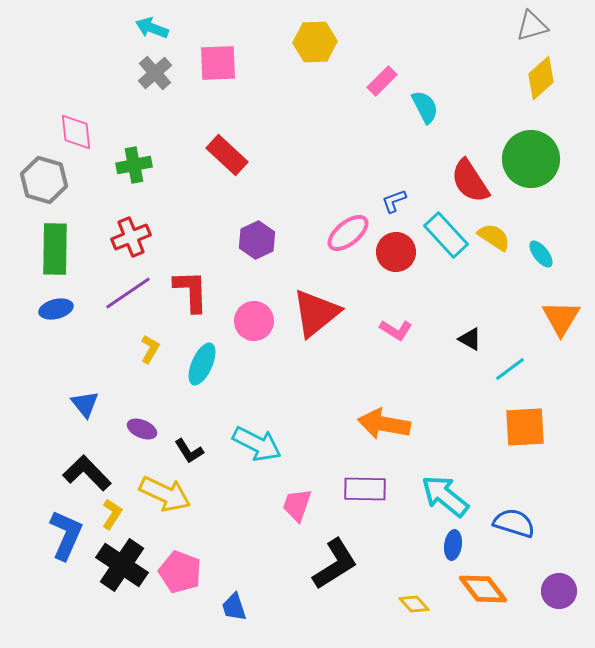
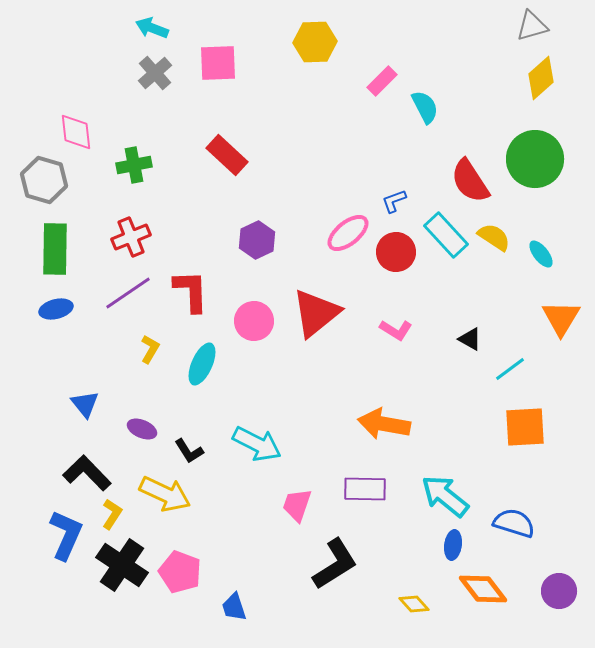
green circle at (531, 159): moved 4 px right
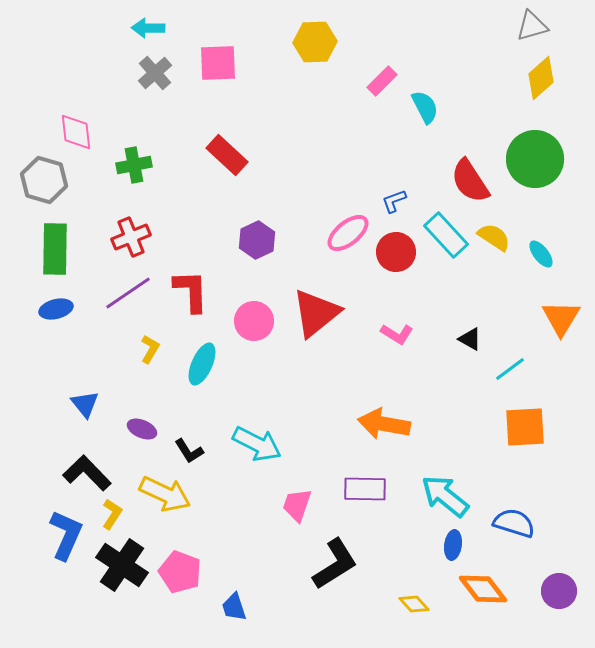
cyan arrow at (152, 28): moved 4 px left; rotated 20 degrees counterclockwise
pink L-shape at (396, 330): moved 1 px right, 4 px down
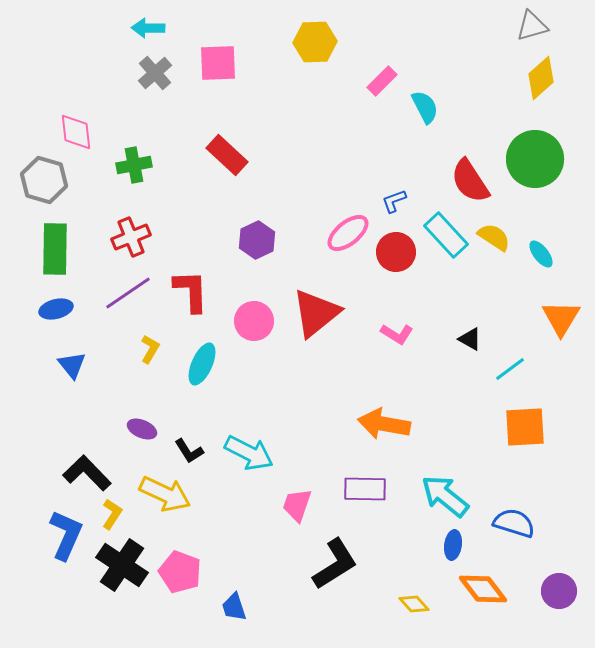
blue triangle at (85, 404): moved 13 px left, 39 px up
cyan arrow at (257, 444): moved 8 px left, 9 px down
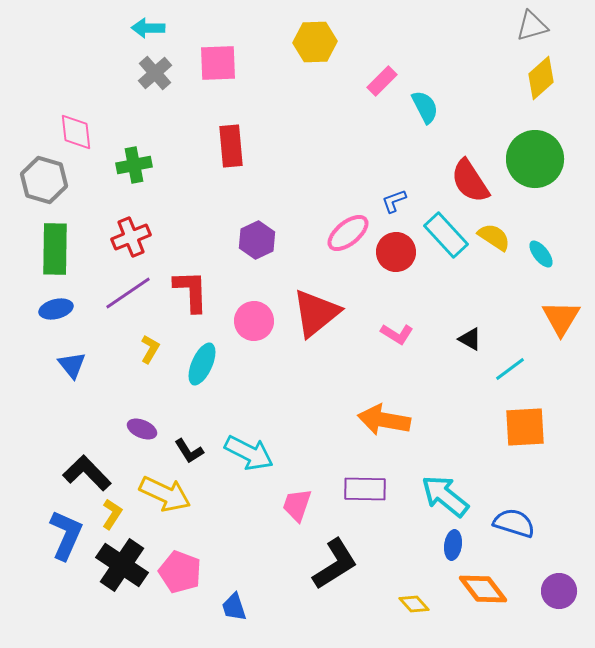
red rectangle at (227, 155): moved 4 px right, 9 px up; rotated 42 degrees clockwise
orange arrow at (384, 424): moved 4 px up
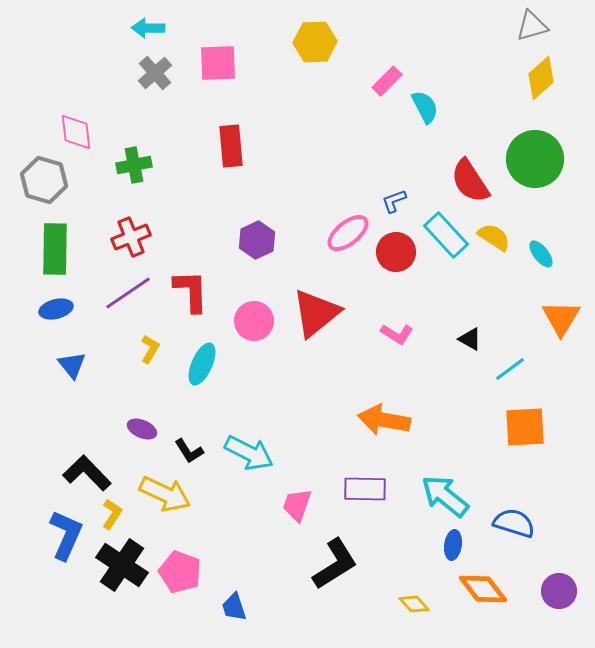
pink rectangle at (382, 81): moved 5 px right
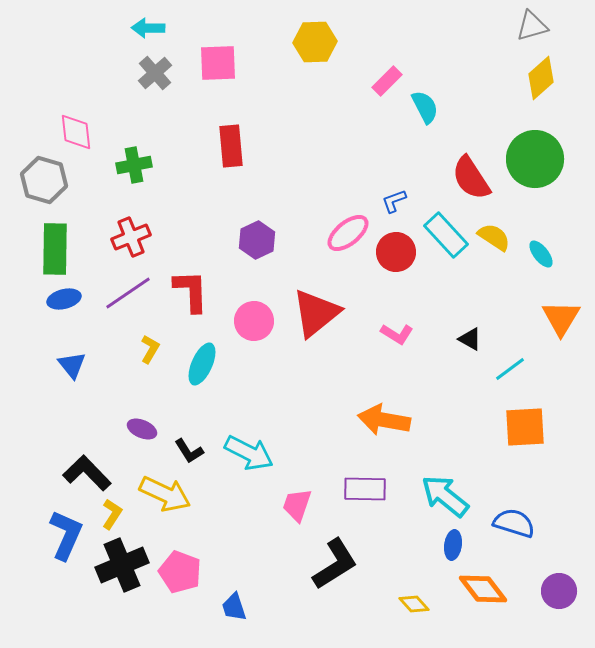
red semicircle at (470, 181): moved 1 px right, 3 px up
blue ellipse at (56, 309): moved 8 px right, 10 px up
black cross at (122, 565): rotated 33 degrees clockwise
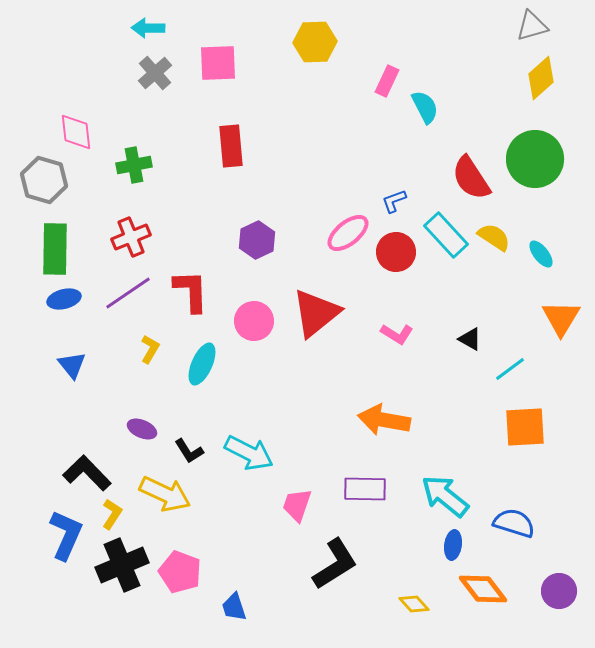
pink rectangle at (387, 81): rotated 20 degrees counterclockwise
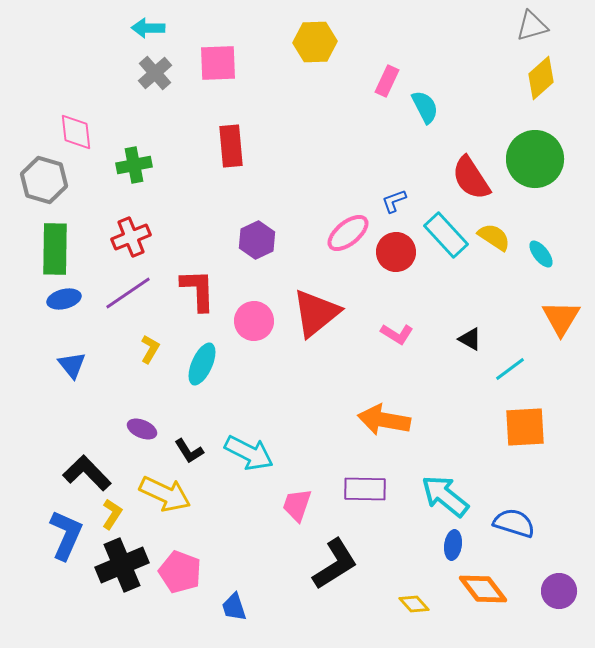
red L-shape at (191, 291): moved 7 px right, 1 px up
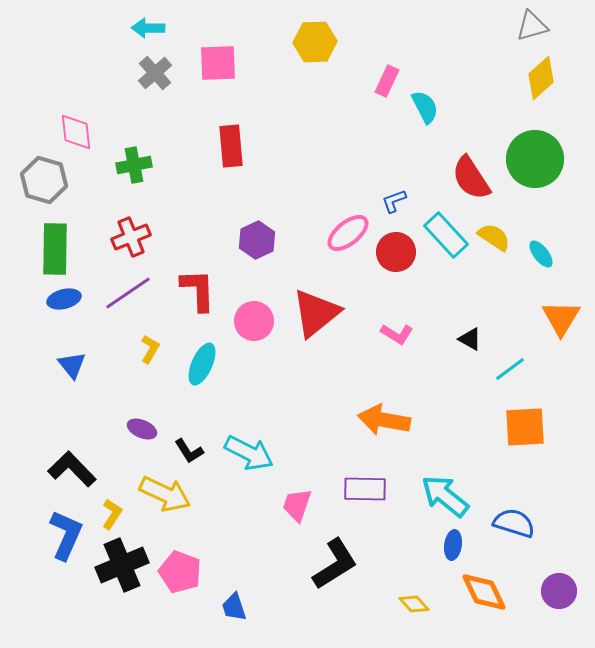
black L-shape at (87, 473): moved 15 px left, 4 px up
orange diamond at (483, 589): moved 1 px right, 3 px down; rotated 12 degrees clockwise
